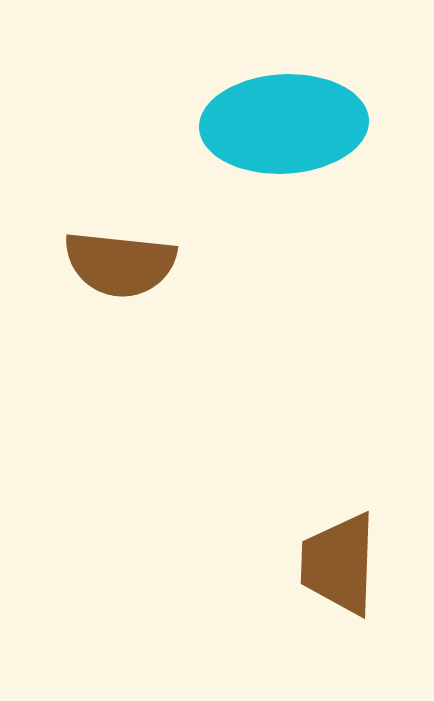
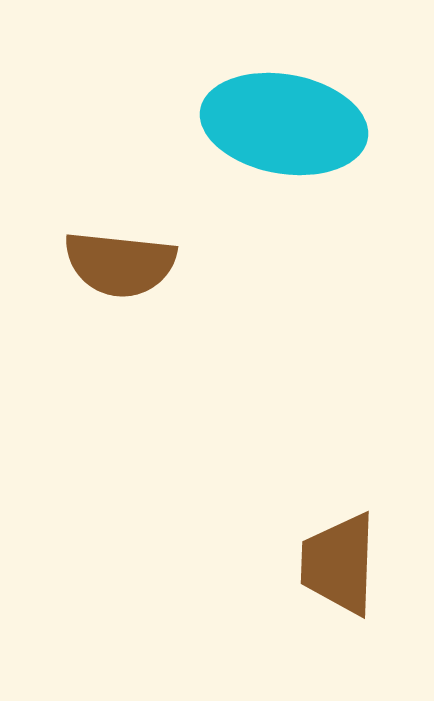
cyan ellipse: rotated 13 degrees clockwise
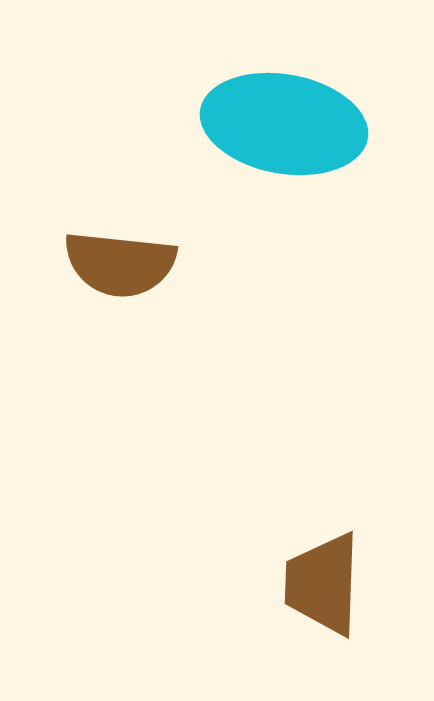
brown trapezoid: moved 16 px left, 20 px down
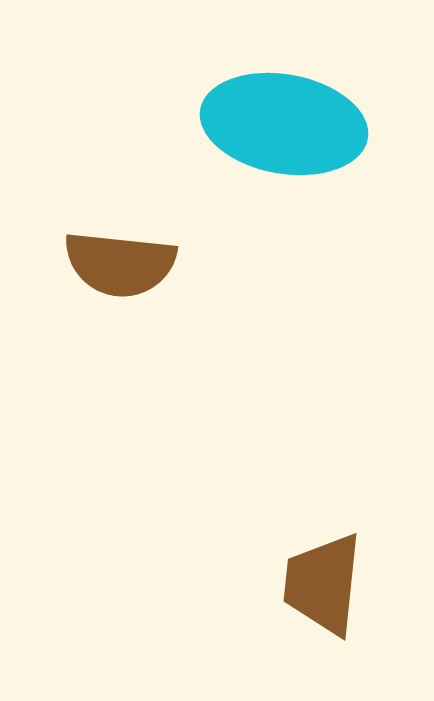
brown trapezoid: rotated 4 degrees clockwise
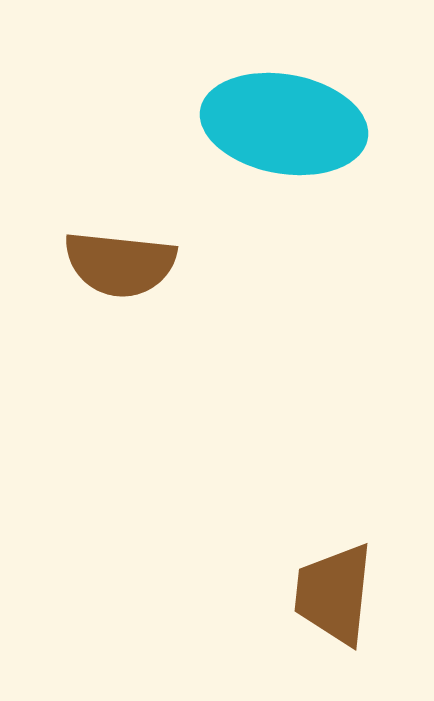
brown trapezoid: moved 11 px right, 10 px down
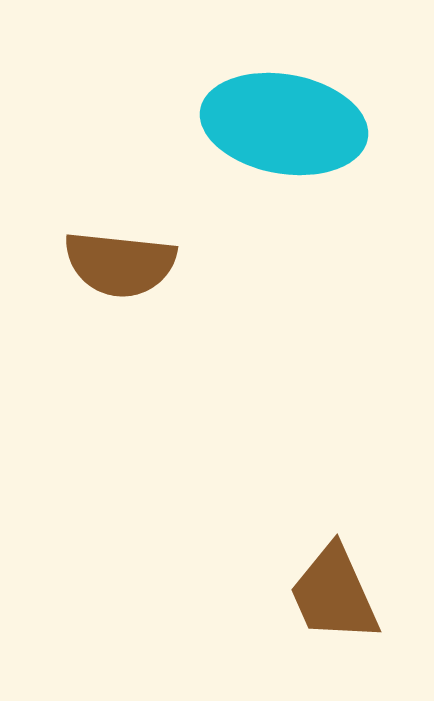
brown trapezoid: rotated 30 degrees counterclockwise
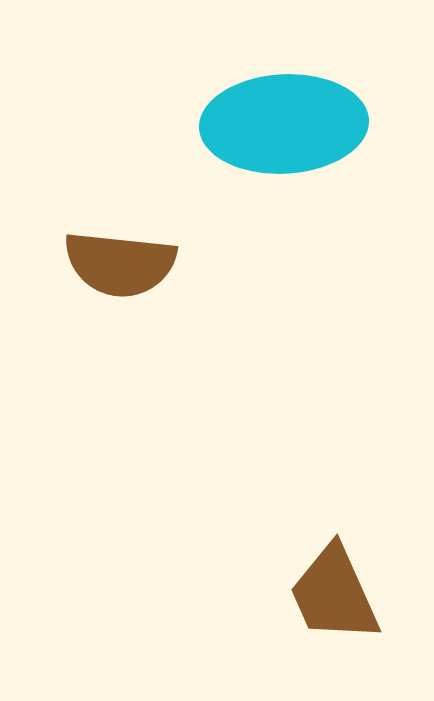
cyan ellipse: rotated 13 degrees counterclockwise
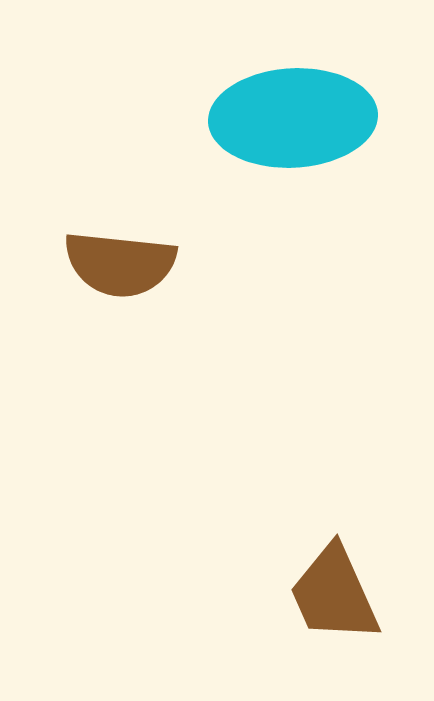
cyan ellipse: moved 9 px right, 6 px up
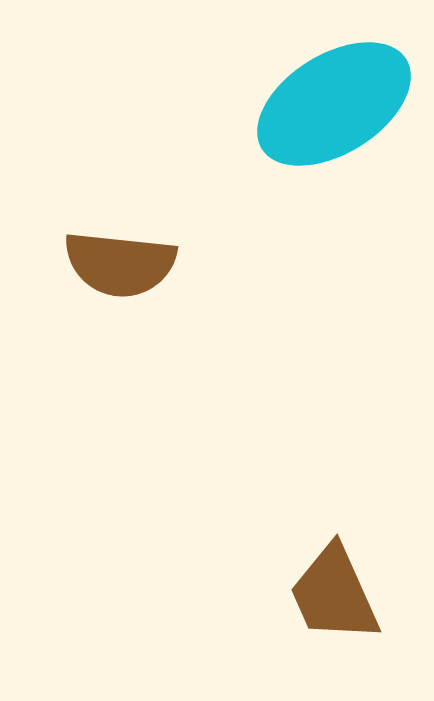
cyan ellipse: moved 41 px right, 14 px up; rotated 29 degrees counterclockwise
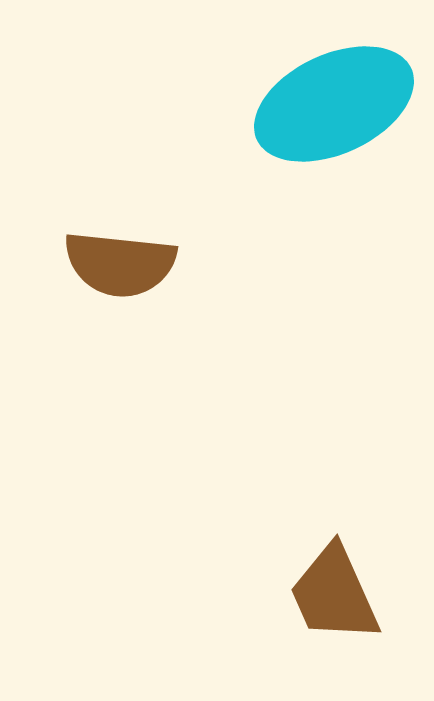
cyan ellipse: rotated 7 degrees clockwise
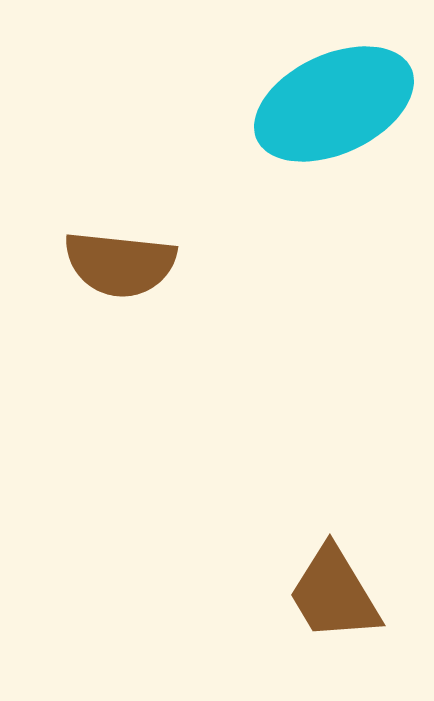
brown trapezoid: rotated 7 degrees counterclockwise
